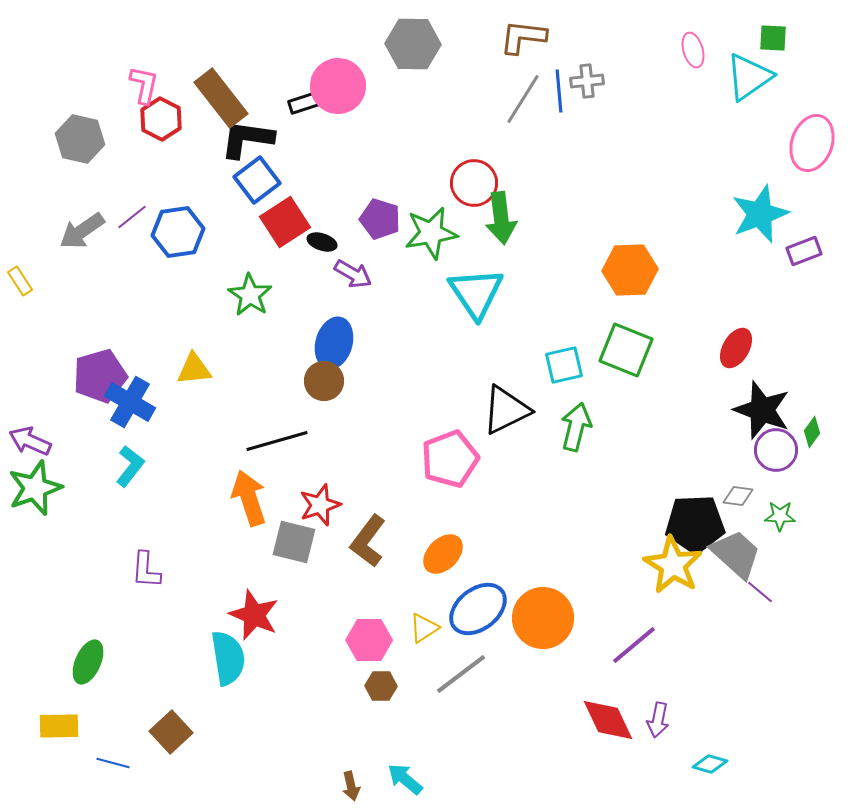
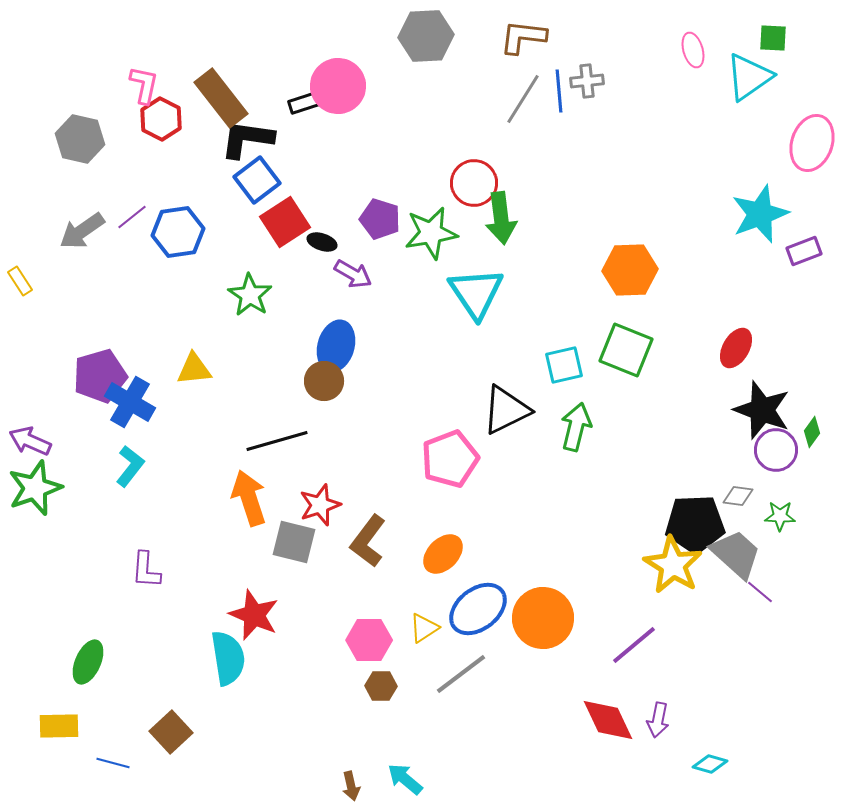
gray hexagon at (413, 44): moved 13 px right, 8 px up; rotated 4 degrees counterclockwise
blue ellipse at (334, 343): moved 2 px right, 3 px down
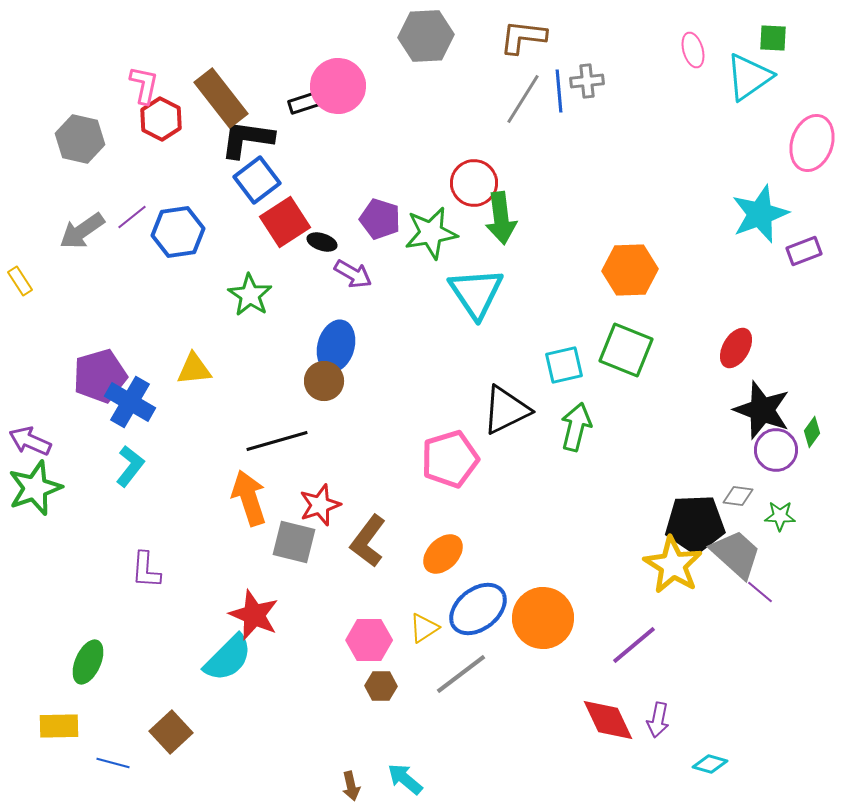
pink pentagon at (450, 459): rotated 4 degrees clockwise
cyan semicircle at (228, 658): rotated 54 degrees clockwise
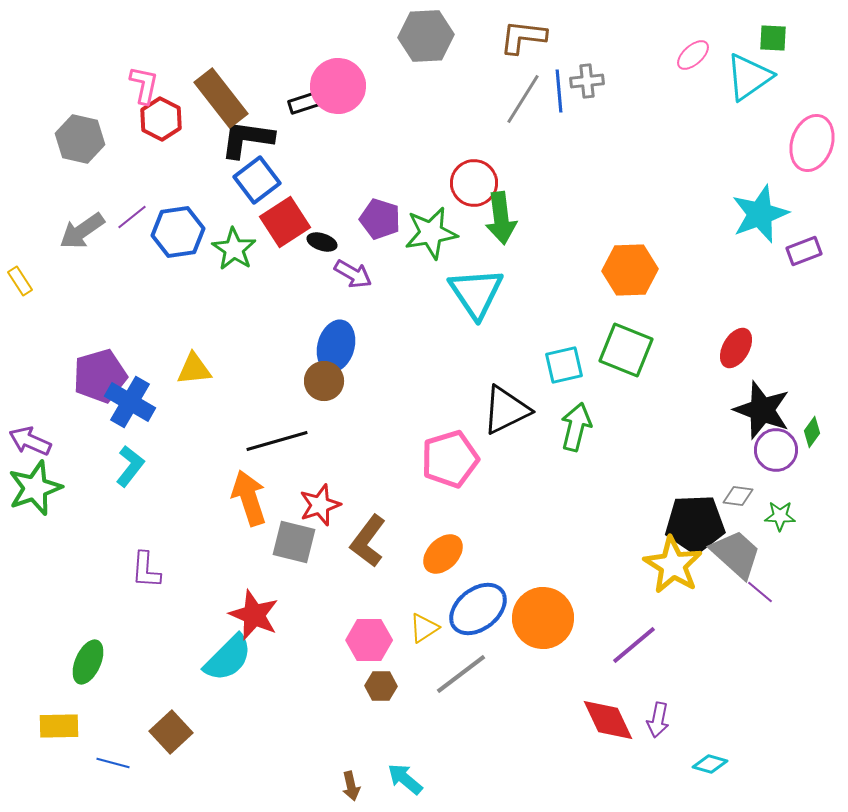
pink ellipse at (693, 50): moved 5 px down; rotated 64 degrees clockwise
green star at (250, 295): moved 16 px left, 46 px up
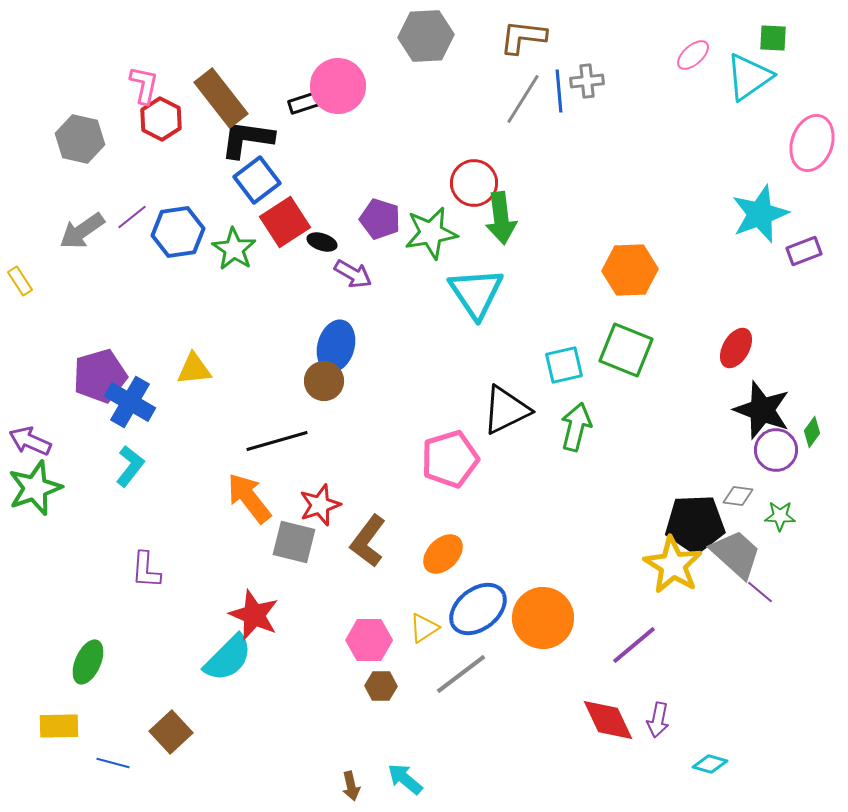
orange arrow at (249, 498): rotated 20 degrees counterclockwise
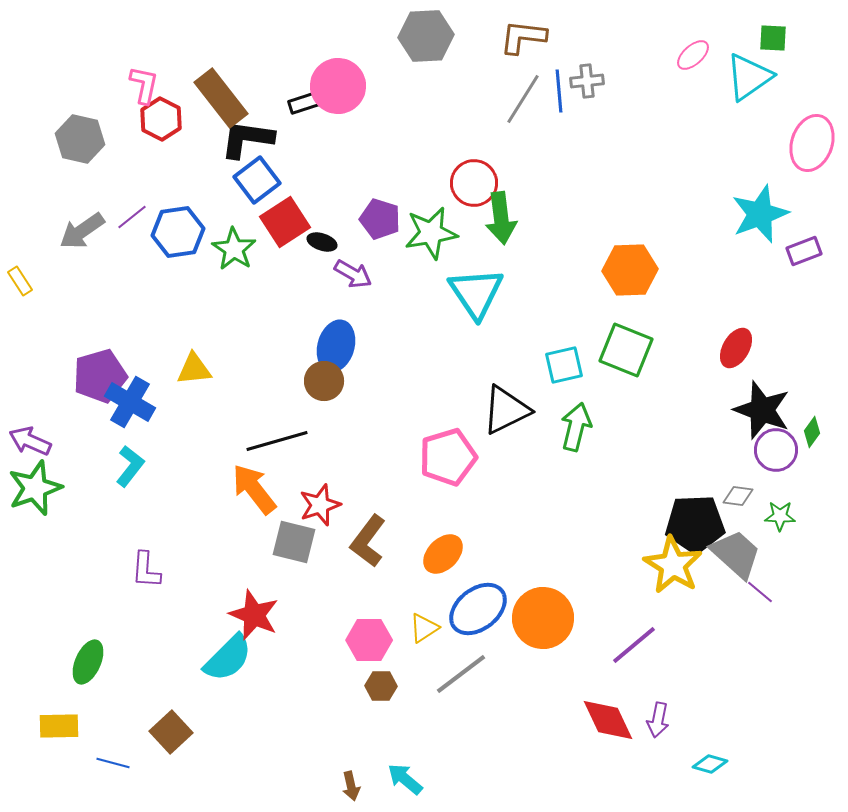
pink pentagon at (450, 459): moved 2 px left, 2 px up
orange arrow at (249, 498): moved 5 px right, 9 px up
